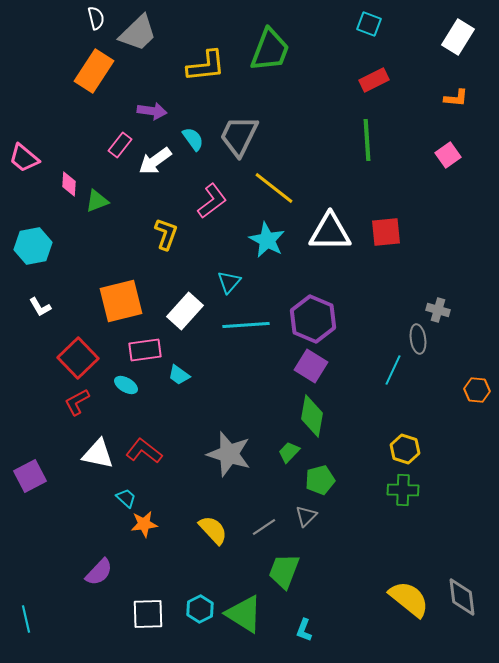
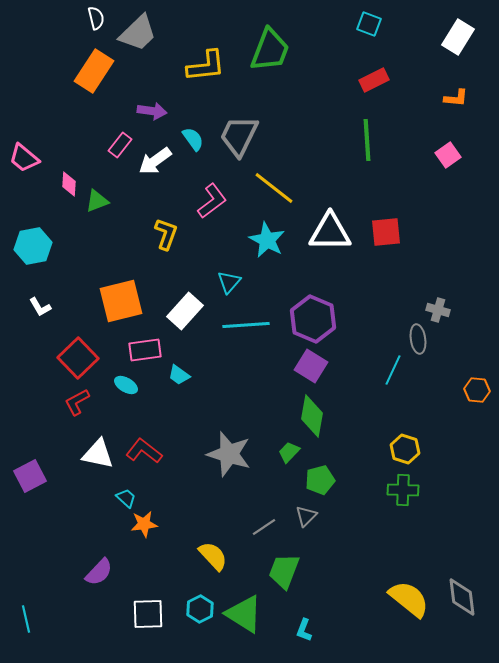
yellow semicircle at (213, 530): moved 26 px down
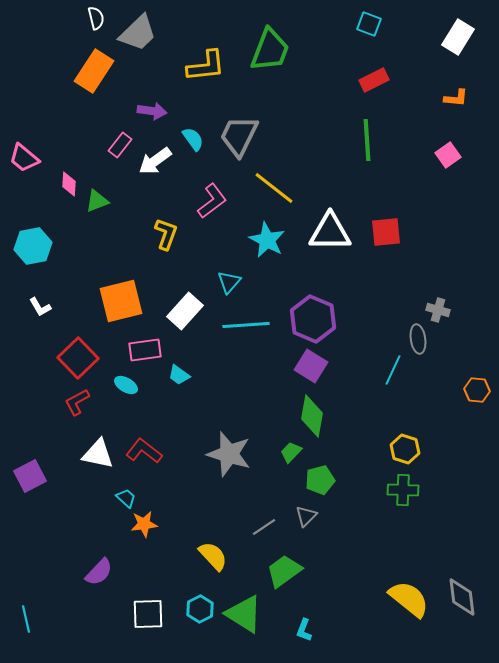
green trapezoid at (289, 452): moved 2 px right
green trapezoid at (284, 571): rotated 33 degrees clockwise
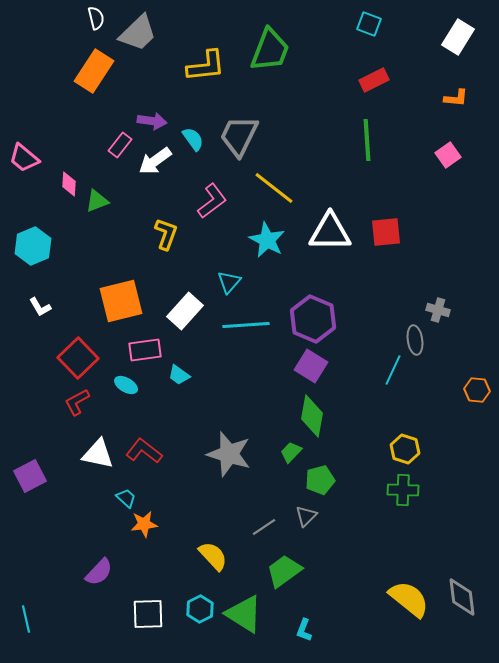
purple arrow at (152, 111): moved 10 px down
cyan hexagon at (33, 246): rotated 12 degrees counterclockwise
gray ellipse at (418, 339): moved 3 px left, 1 px down
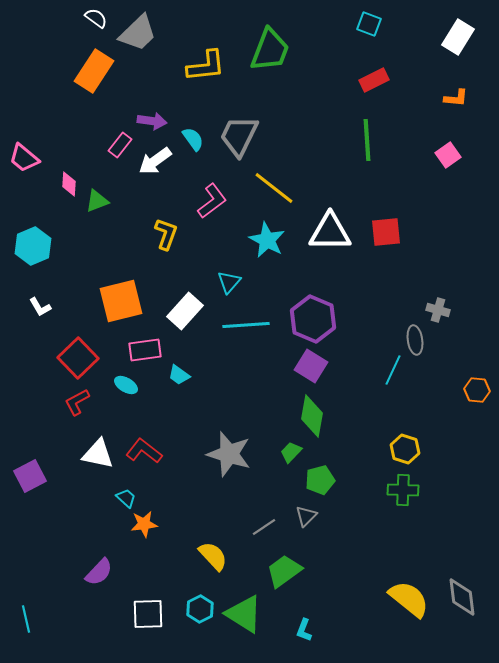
white semicircle at (96, 18): rotated 40 degrees counterclockwise
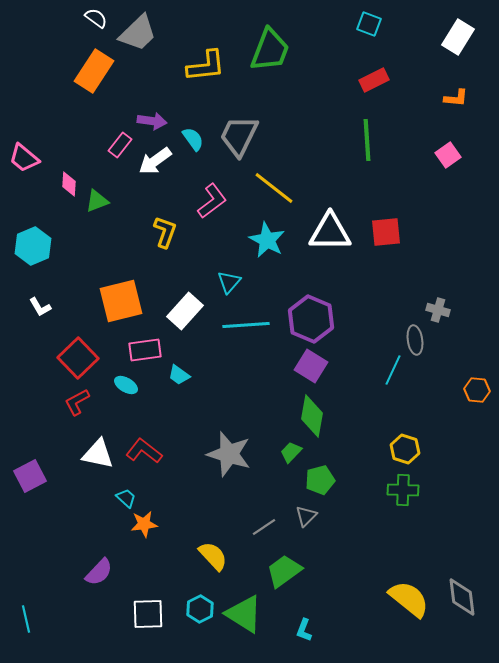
yellow L-shape at (166, 234): moved 1 px left, 2 px up
purple hexagon at (313, 319): moved 2 px left
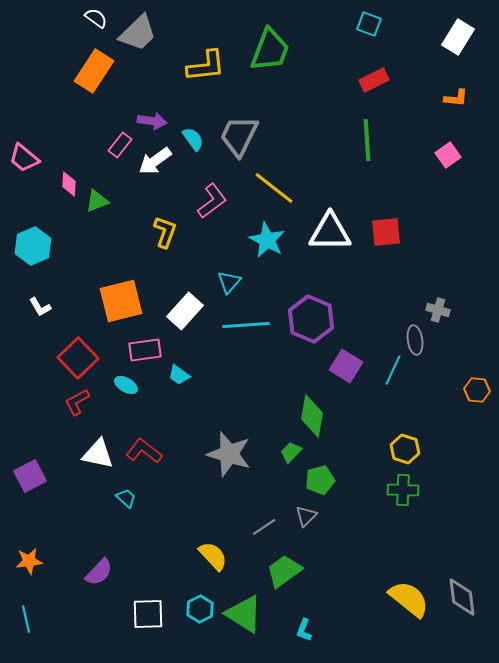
purple square at (311, 366): moved 35 px right
orange star at (144, 524): moved 115 px left, 37 px down
